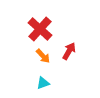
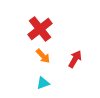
red cross: rotated 10 degrees clockwise
red arrow: moved 6 px right, 8 px down
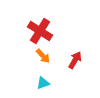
red cross: moved 2 px down; rotated 20 degrees counterclockwise
red arrow: moved 1 px down
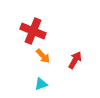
red cross: moved 7 px left; rotated 10 degrees counterclockwise
cyan triangle: moved 2 px left, 1 px down
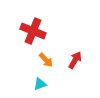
orange arrow: moved 3 px right, 4 px down
cyan triangle: moved 1 px left
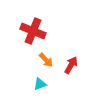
red arrow: moved 4 px left, 5 px down
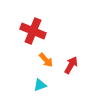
cyan triangle: moved 1 px down
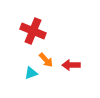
red arrow: rotated 120 degrees counterclockwise
cyan triangle: moved 9 px left, 12 px up
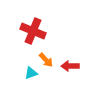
red arrow: moved 1 px left, 1 px down
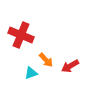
red cross: moved 12 px left, 4 px down
red arrow: rotated 30 degrees counterclockwise
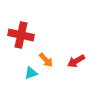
red cross: rotated 10 degrees counterclockwise
red arrow: moved 6 px right, 5 px up
